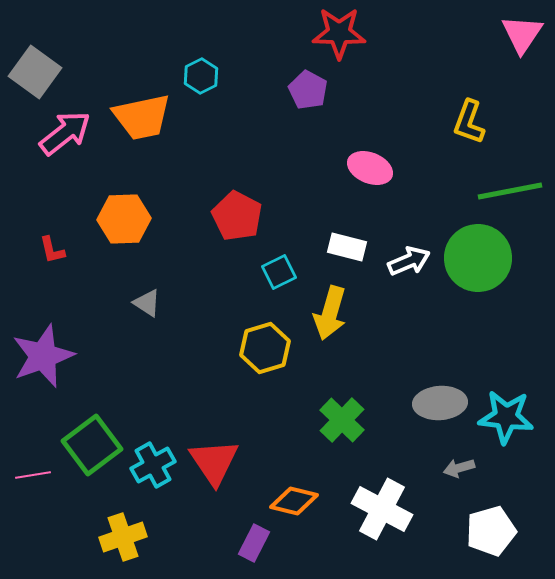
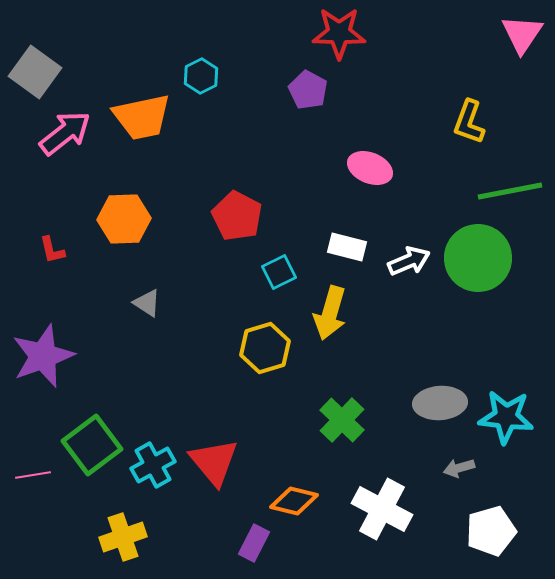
red triangle: rotated 6 degrees counterclockwise
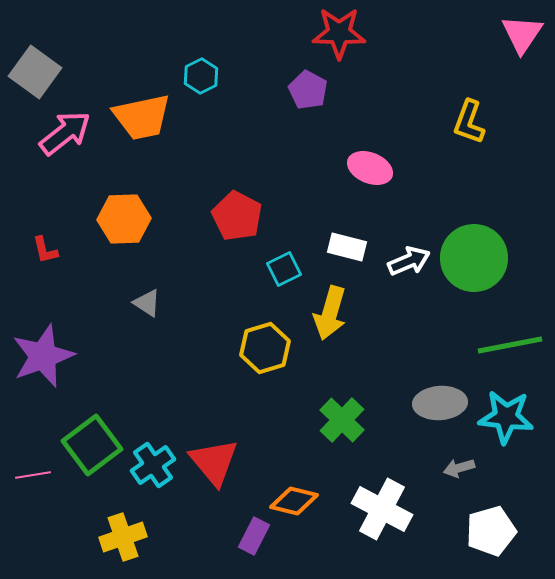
green line: moved 154 px down
red L-shape: moved 7 px left
green circle: moved 4 px left
cyan square: moved 5 px right, 3 px up
cyan cross: rotated 6 degrees counterclockwise
purple rectangle: moved 7 px up
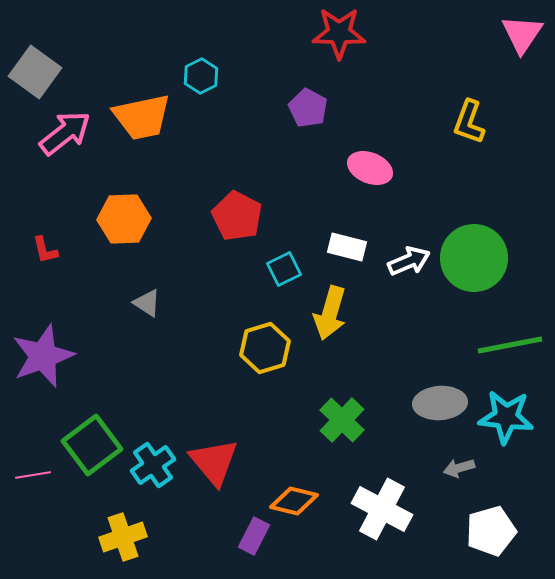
purple pentagon: moved 18 px down
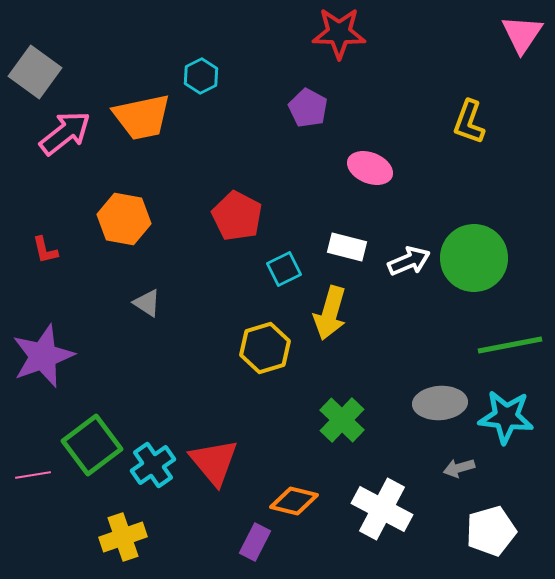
orange hexagon: rotated 12 degrees clockwise
purple rectangle: moved 1 px right, 6 px down
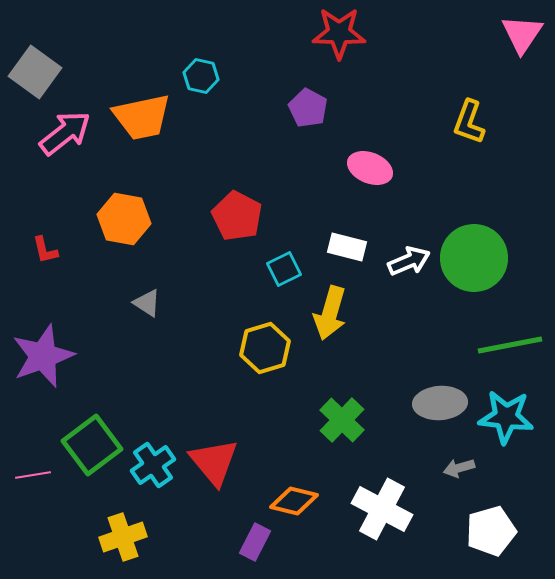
cyan hexagon: rotated 20 degrees counterclockwise
